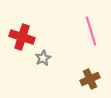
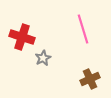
pink line: moved 8 px left, 2 px up
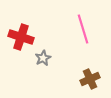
red cross: moved 1 px left
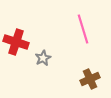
red cross: moved 5 px left, 5 px down
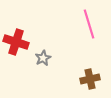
pink line: moved 6 px right, 5 px up
brown cross: rotated 12 degrees clockwise
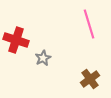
red cross: moved 2 px up
brown cross: rotated 24 degrees counterclockwise
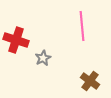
pink line: moved 7 px left, 2 px down; rotated 12 degrees clockwise
brown cross: moved 2 px down; rotated 18 degrees counterclockwise
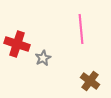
pink line: moved 1 px left, 3 px down
red cross: moved 1 px right, 4 px down
